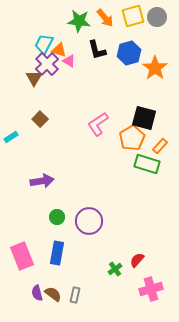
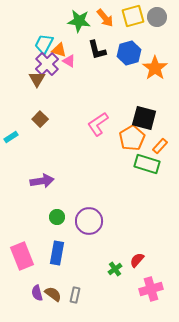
brown triangle: moved 3 px right, 1 px down
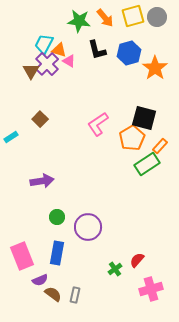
brown triangle: moved 6 px left, 8 px up
green rectangle: rotated 50 degrees counterclockwise
purple circle: moved 1 px left, 6 px down
purple semicircle: moved 3 px right, 13 px up; rotated 98 degrees counterclockwise
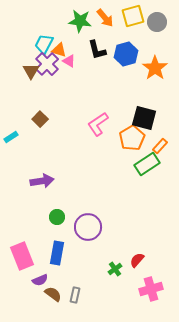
gray circle: moved 5 px down
green star: moved 1 px right
blue hexagon: moved 3 px left, 1 px down
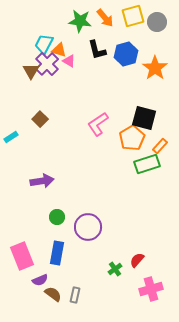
green rectangle: rotated 15 degrees clockwise
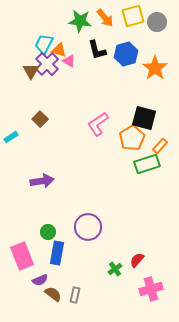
green circle: moved 9 px left, 15 px down
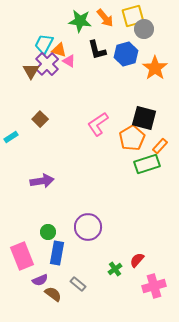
gray circle: moved 13 px left, 7 px down
pink cross: moved 3 px right, 3 px up
gray rectangle: moved 3 px right, 11 px up; rotated 63 degrees counterclockwise
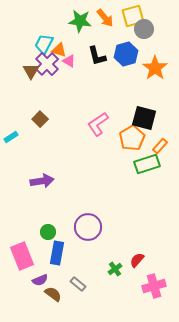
black L-shape: moved 6 px down
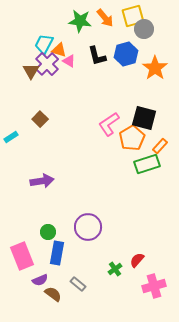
pink L-shape: moved 11 px right
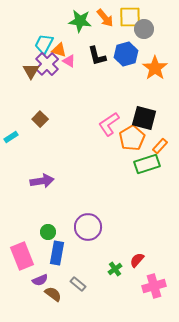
yellow square: moved 3 px left, 1 px down; rotated 15 degrees clockwise
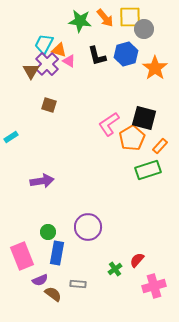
brown square: moved 9 px right, 14 px up; rotated 28 degrees counterclockwise
green rectangle: moved 1 px right, 6 px down
gray rectangle: rotated 35 degrees counterclockwise
